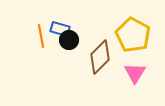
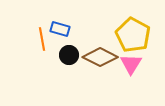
orange line: moved 1 px right, 3 px down
black circle: moved 15 px down
brown diamond: rotated 72 degrees clockwise
pink triangle: moved 4 px left, 9 px up
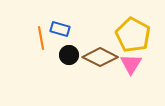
orange line: moved 1 px left, 1 px up
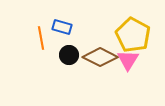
blue rectangle: moved 2 px right, 2 px up
pink triangle: moved 3 px left, 4 px up
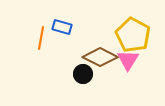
orange line: rotated 20 degrees clockwise
black circle: moved 14 px right, 19 px down
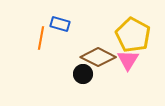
blue rectangle: moved 2 px left, 3 px up
brown diamond: moved 2 px left
